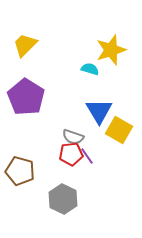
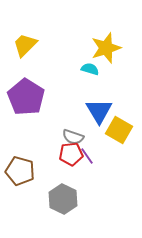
yellow star: moved 5 px left, 2 px up
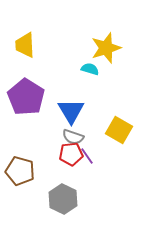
yellow trapezoid: rotated 48 degrees counterclockwise
blue triangle: moved 28 px left
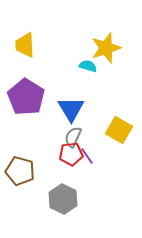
cyan semicircle: moved 2 px left, 3 px up
blue triangle: moved 2 px up
gray semicircle: rotated 95 degrees clockwise
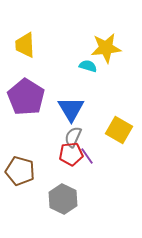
yellow star: rotated 12 degrees clockwise
